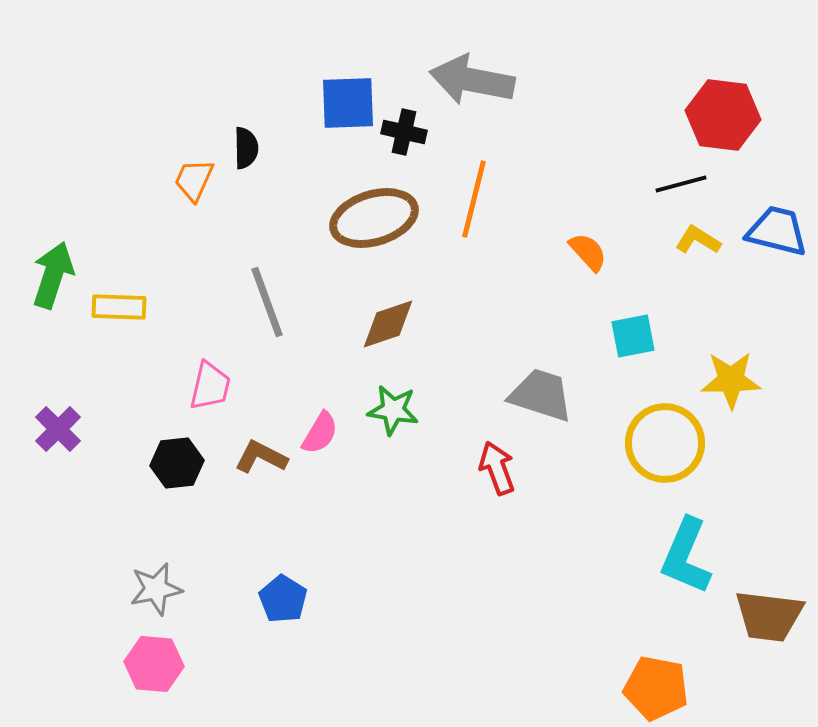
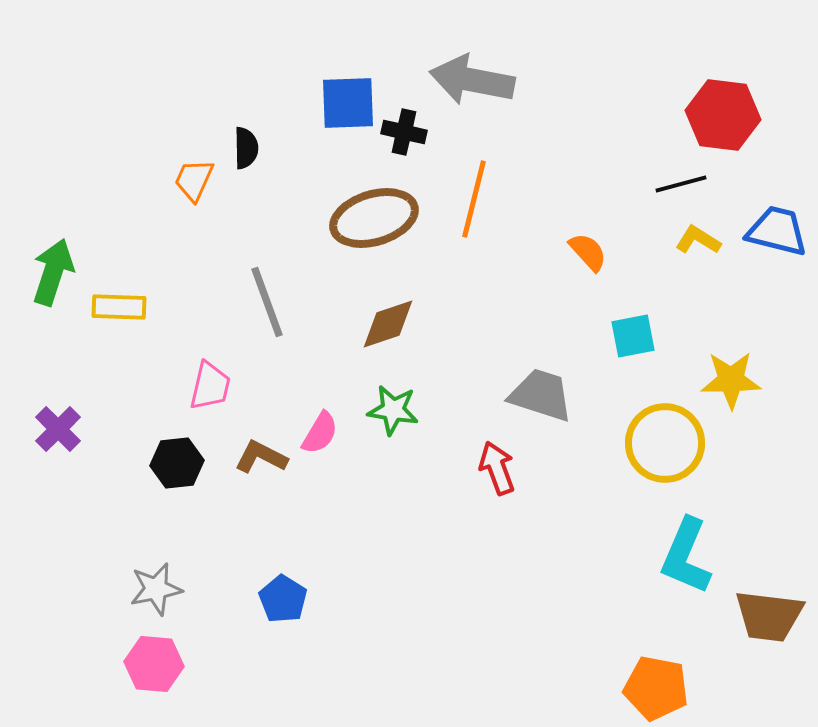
green arrow: moved 3 px up
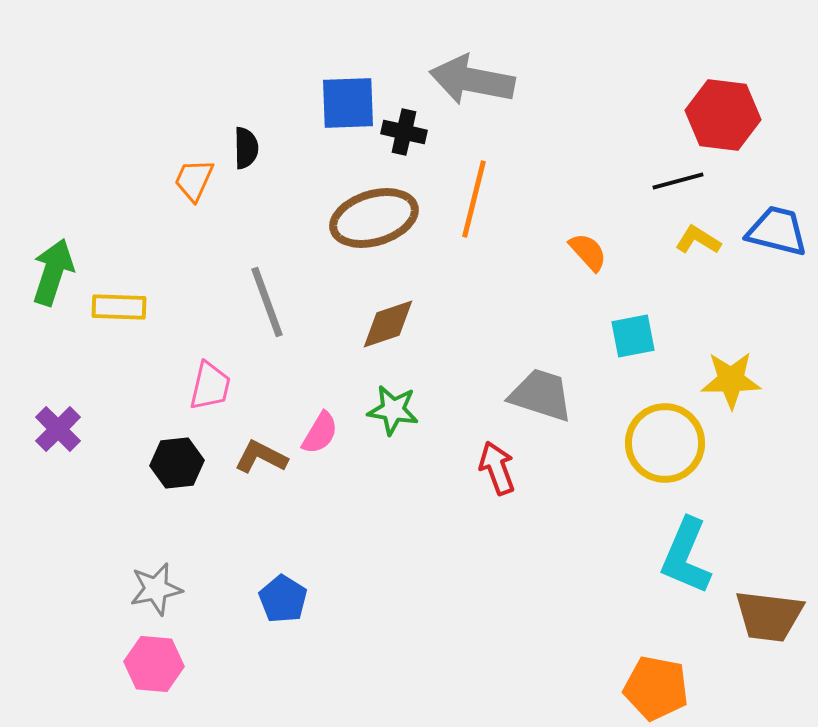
black line: moved 3 px left, 3 px up
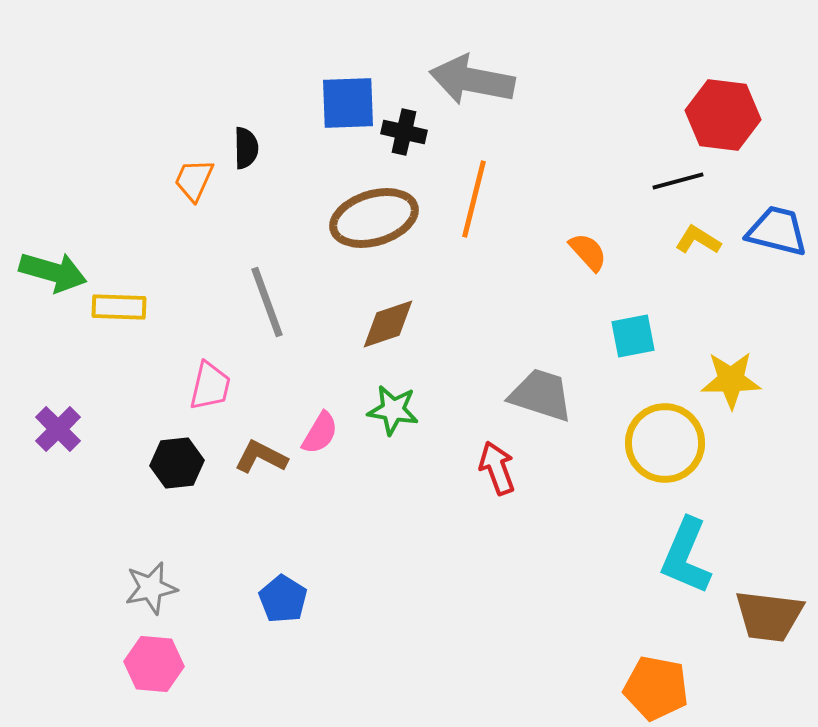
green arrow: rotated 88 degrees clockwise
gray star: moved 5 px left, 1 px up
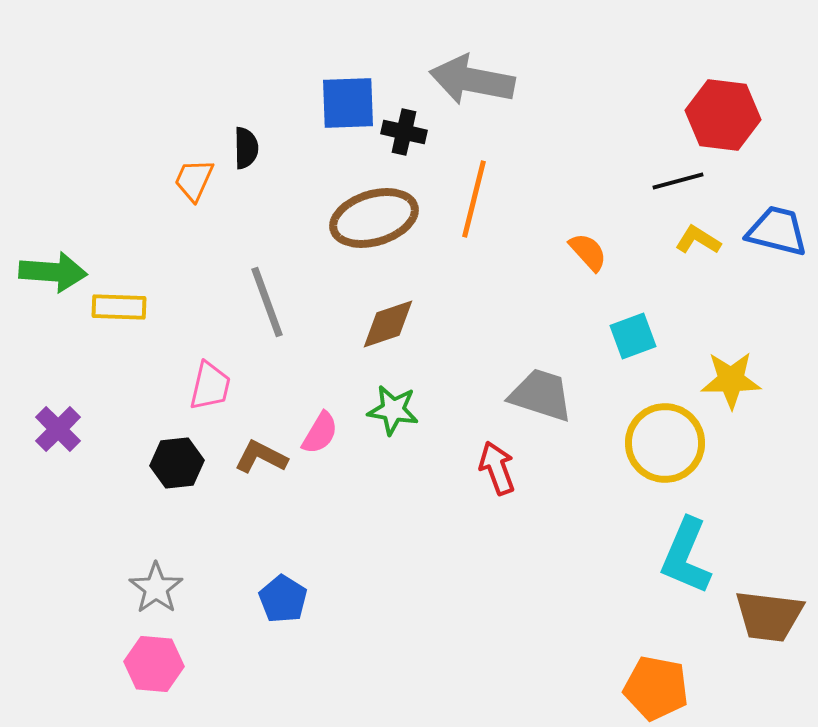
green arrow: rotated 12 degrees counterclockwise
cyan square: rotated 9 degrees counterclockwise
gray star: moved 5 px right; rotated 24 degrees counterclockwise
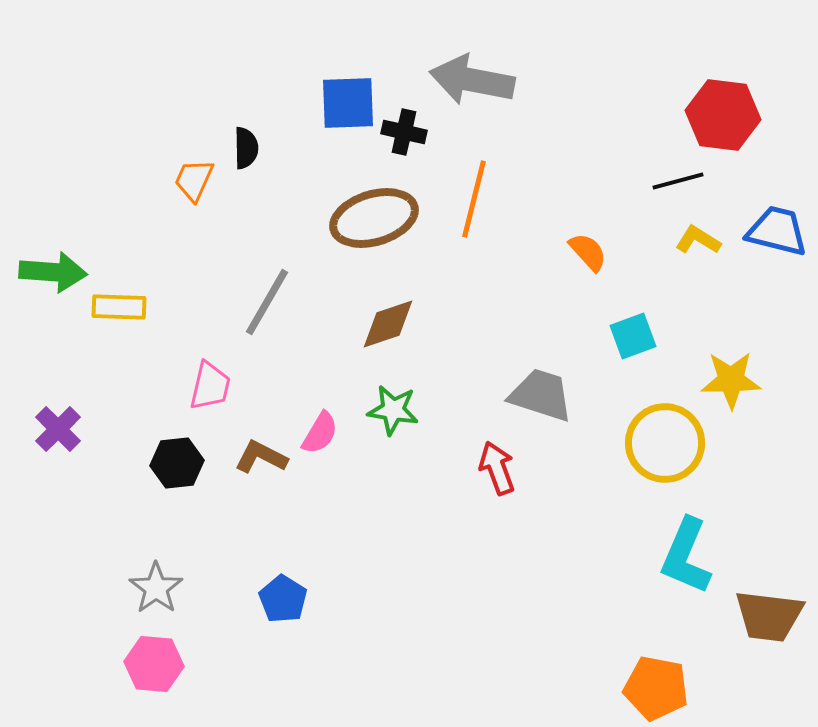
gray line: rotated 50 degrees clockwise
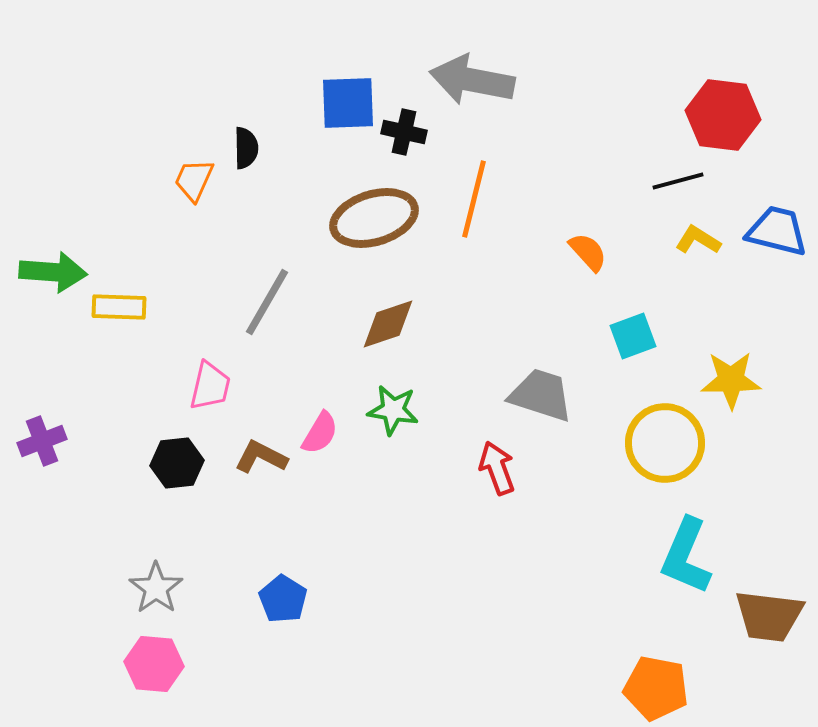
purple cross: moved 16 px left, 12 px down; rotated 24 degrees clockwise
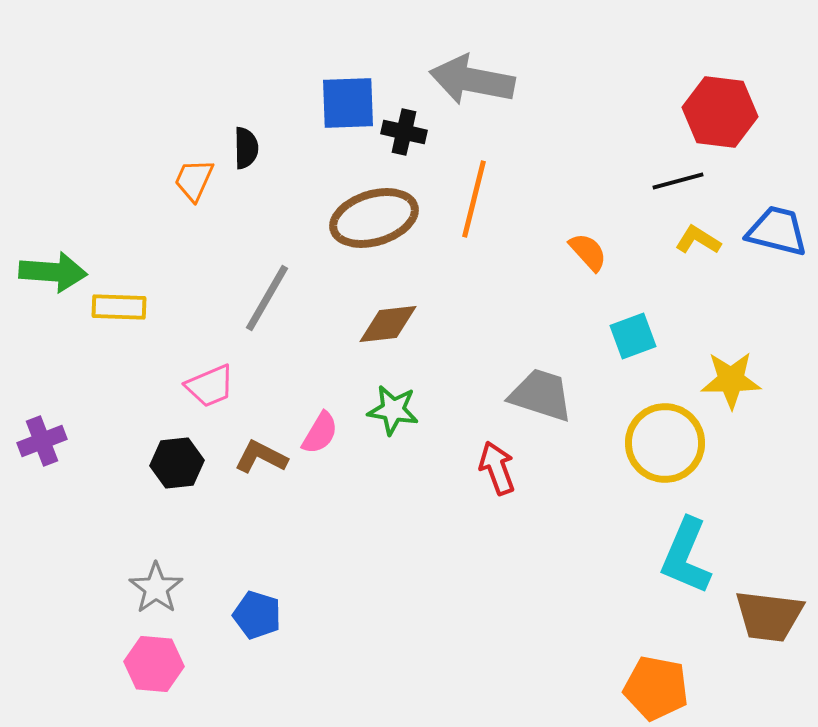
red hexagon: moved 3 px left, 3 px up
gray line: moved 4 px up
brown diamond: rotated 12 degrees clockwise
pink trapezoid: rotated 54 degrees clockwise
blue pentagon: moved 26 px left, 16 px down; rotated 15 degrees counterclockwise
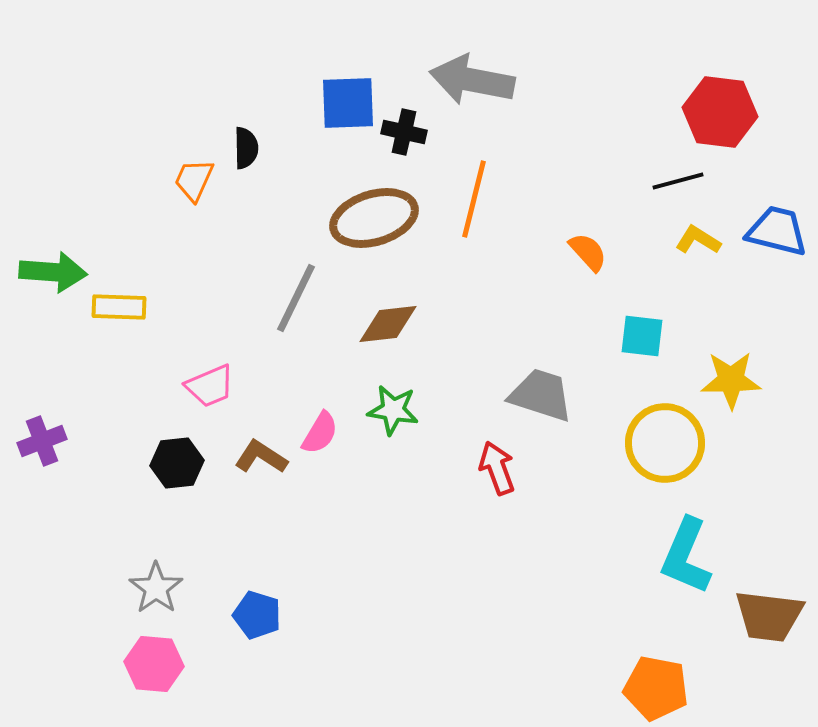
gray line: moved 29 px right; rotated 4 degrees counterclockwise
cyan square: moved 9 px right; rotated 27 degrees clockwise
brown L-shape: rotated 6 degrees clockwise
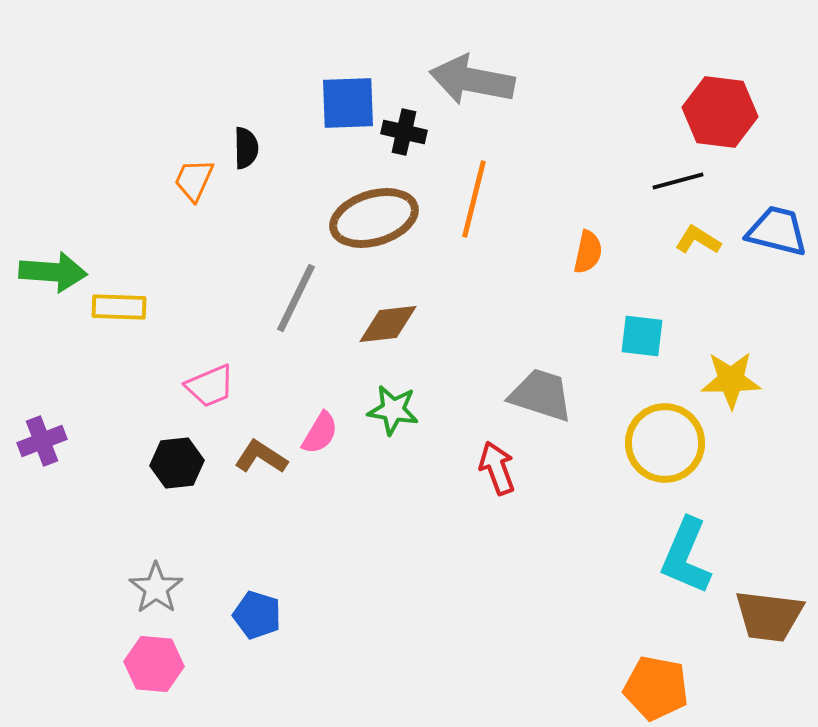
orange semicircle: rotated 54 degrees clockwise
